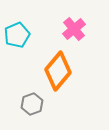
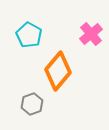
pink cross: moved 17 px right, 5 px down
cyan pentagon: moved 12 px right; rotated 20 degrees counterclockwise
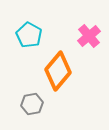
pink cross: moved 2 px left, 2 px down
gray hexagon: rotated 10 degrees clockwise
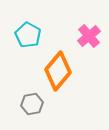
cyan pentagon: moved 1 px left
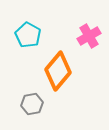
pink cross: rotated 10 degrees clockwise
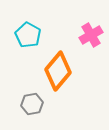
pink cross: moved 2 px right, 1 px up
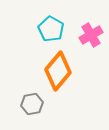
cyan pentagon: moved 23 px right, 6 px up
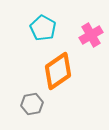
cyan pentagon: moved 8 px left, 1 px up
orange diamond: rotated 15 degrees clockwise
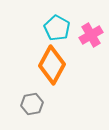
cyan pentagon: moved 14 px right
orange diamond: moved 6 px left, 6 px up; rotated 27 degrees counterclockwise
